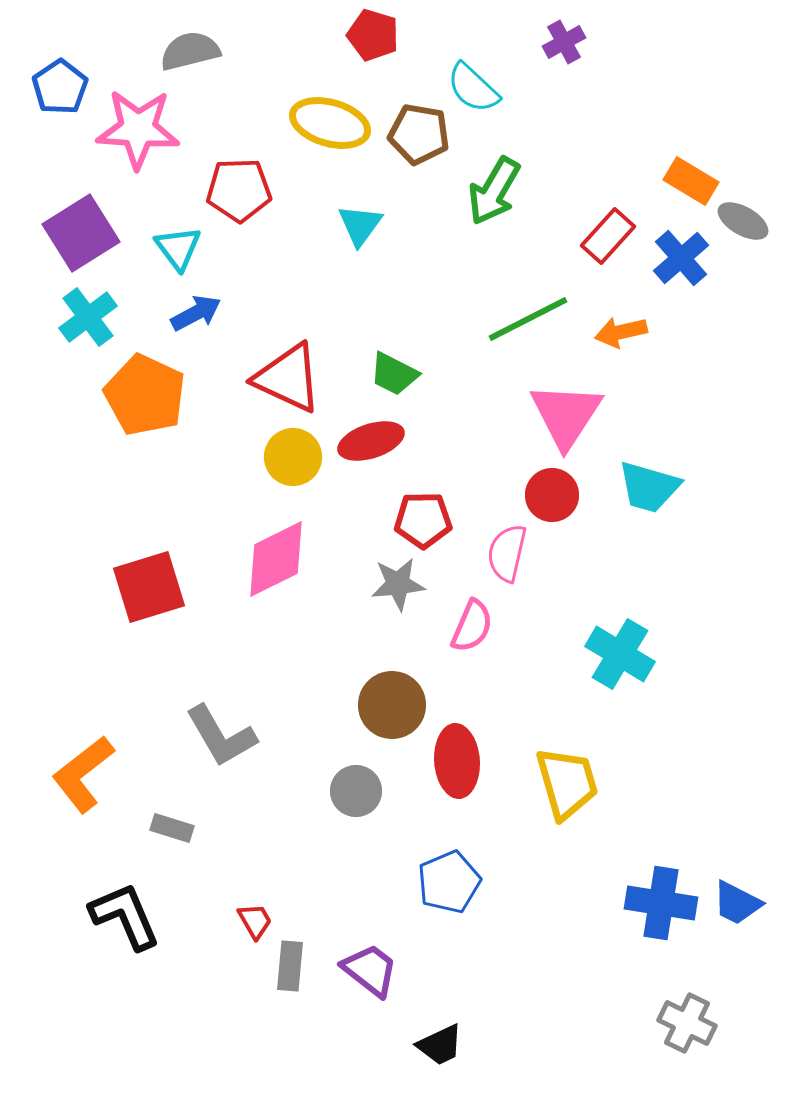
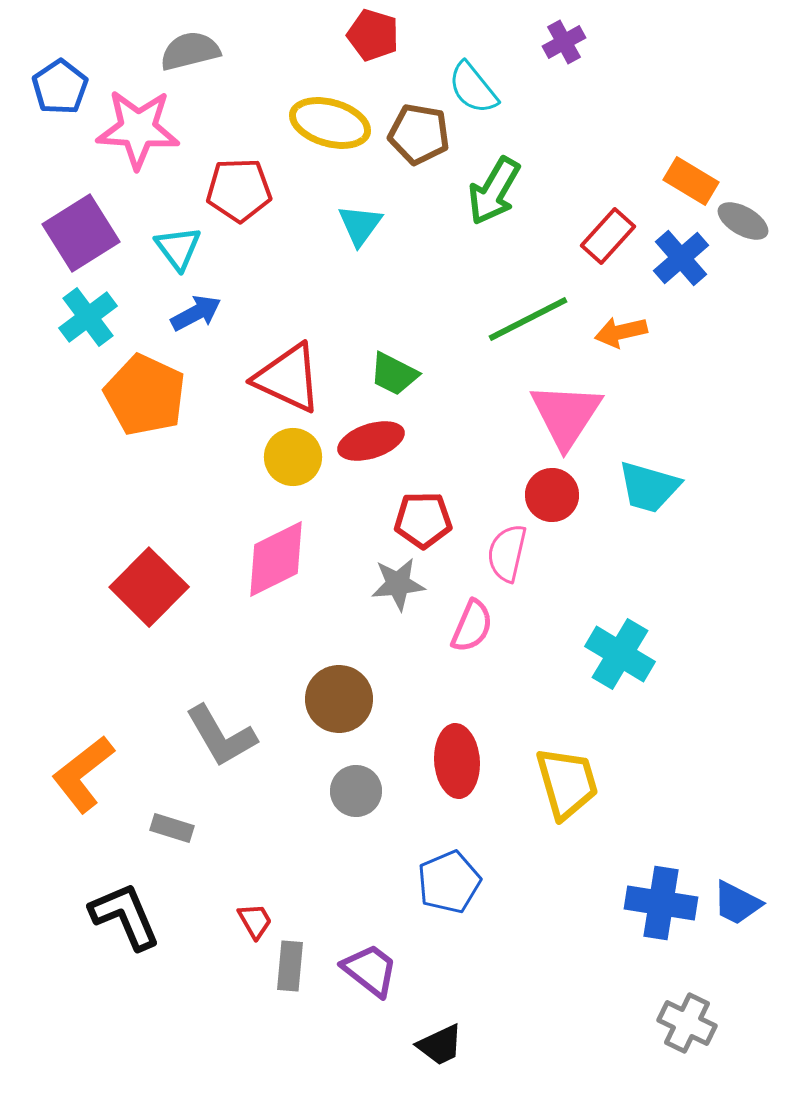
cyan semicircle at (473, 88): rotated 8 degrees clockwise
red square at (149, 587): rotated 28 degrees counterclockwise
brown circle at (392, 705): moved 53 px left, 6 px up
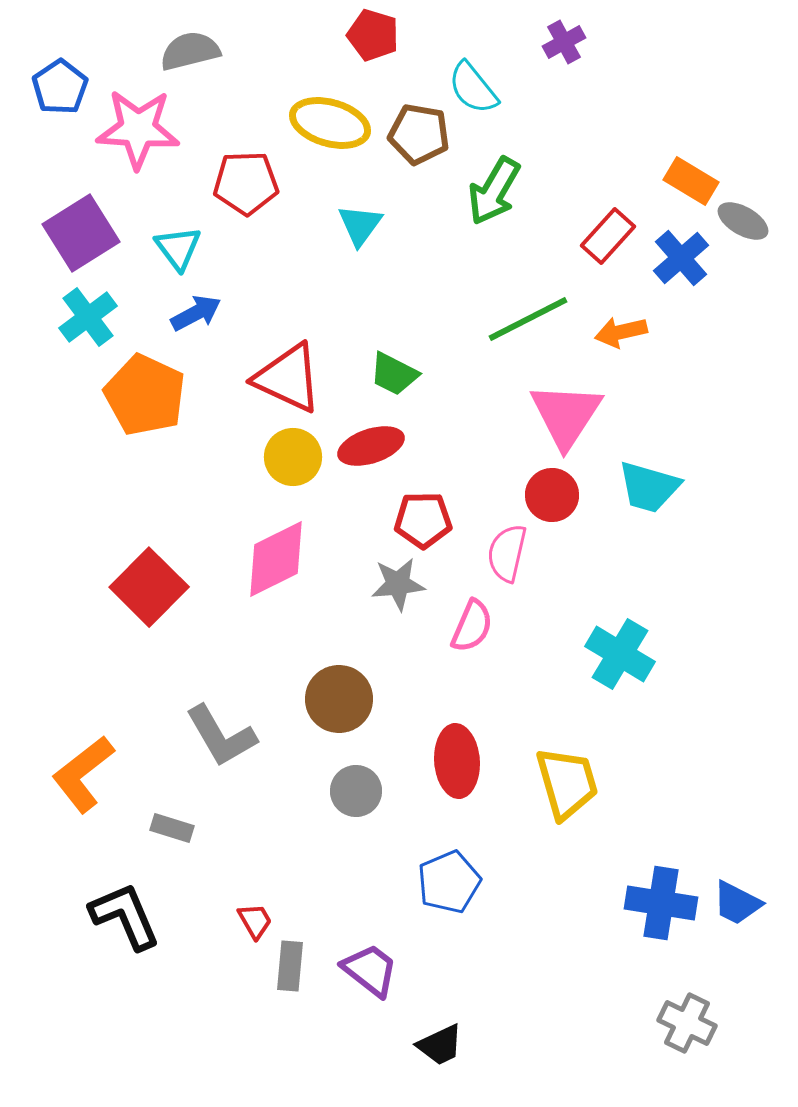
red pentagon at (239, 190): moved 7 px right, 7 px up
red ellipse at (371, 441): moved 5 px down
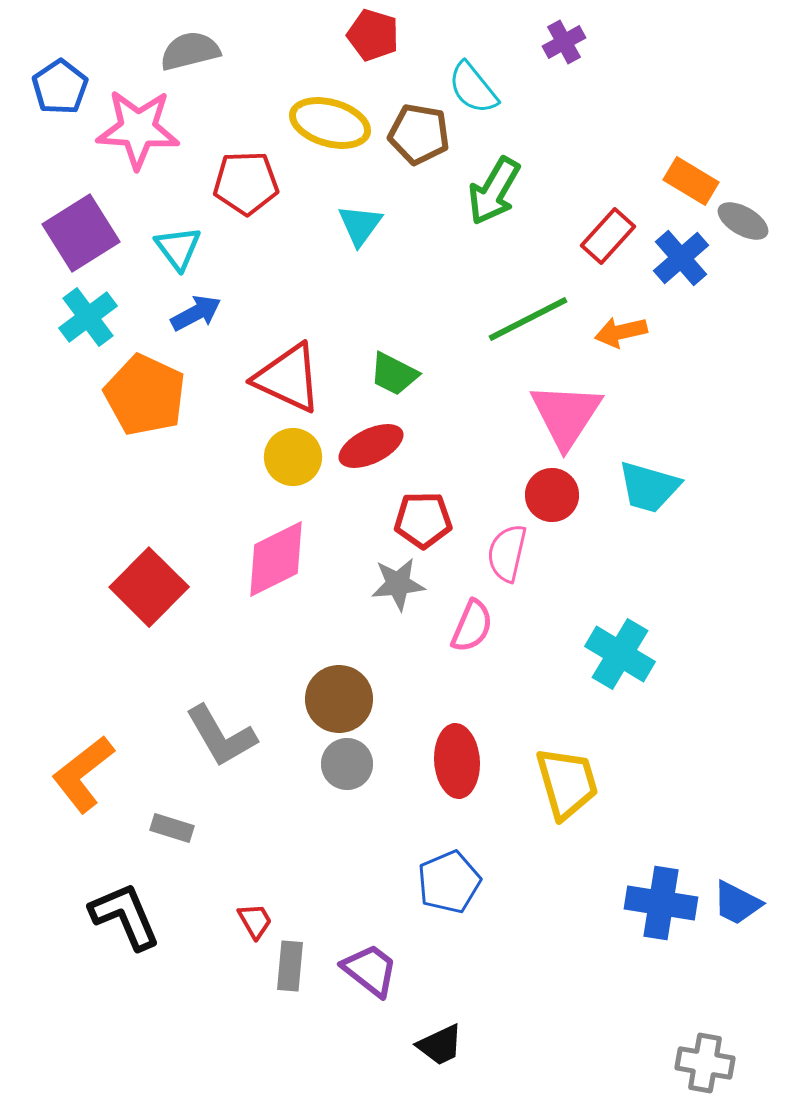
red ellipse at (371, 446): rotated 8 degrees counterclockwise
gray circle at (356, 791): moved 9 px left, 27 px up
gray cross at (687, 1023): moved 18 px right, 40 px down; rotated 16 degrees counterclockwise
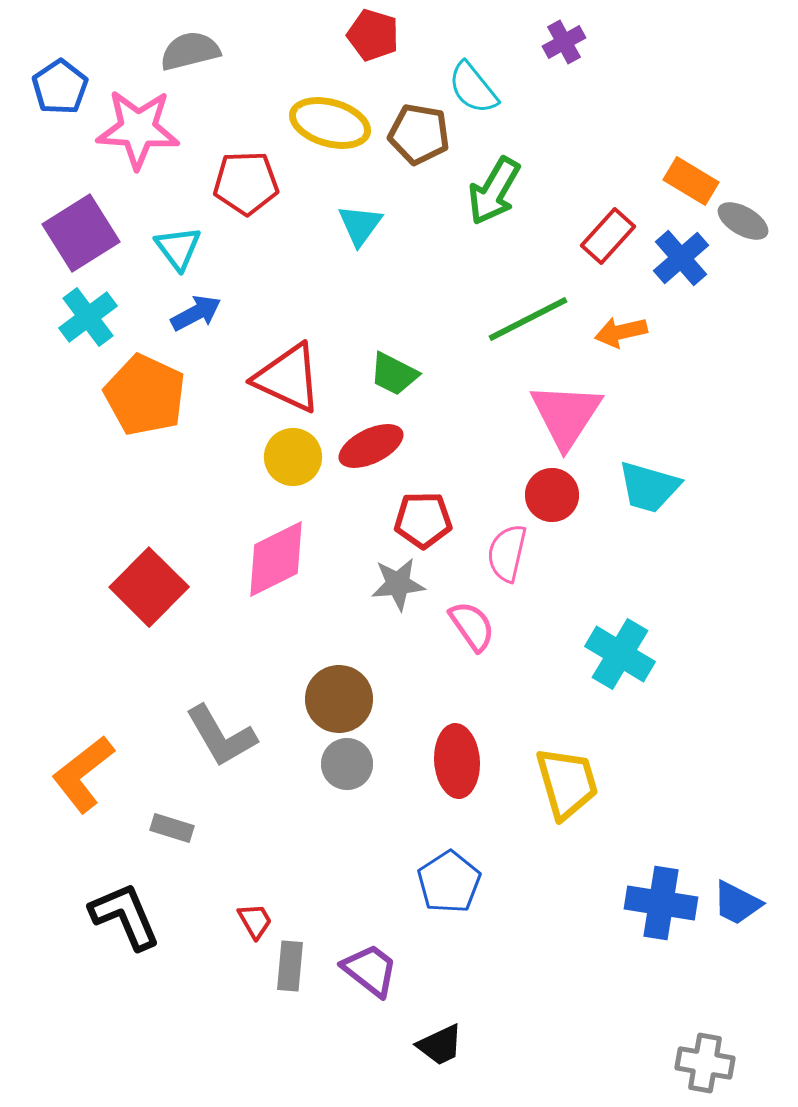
pink semicircle at (472, 626): rotated 58 degrees counterclockwise
blue pentagon at (449, 882): rotated 10 degrees counterclockwise
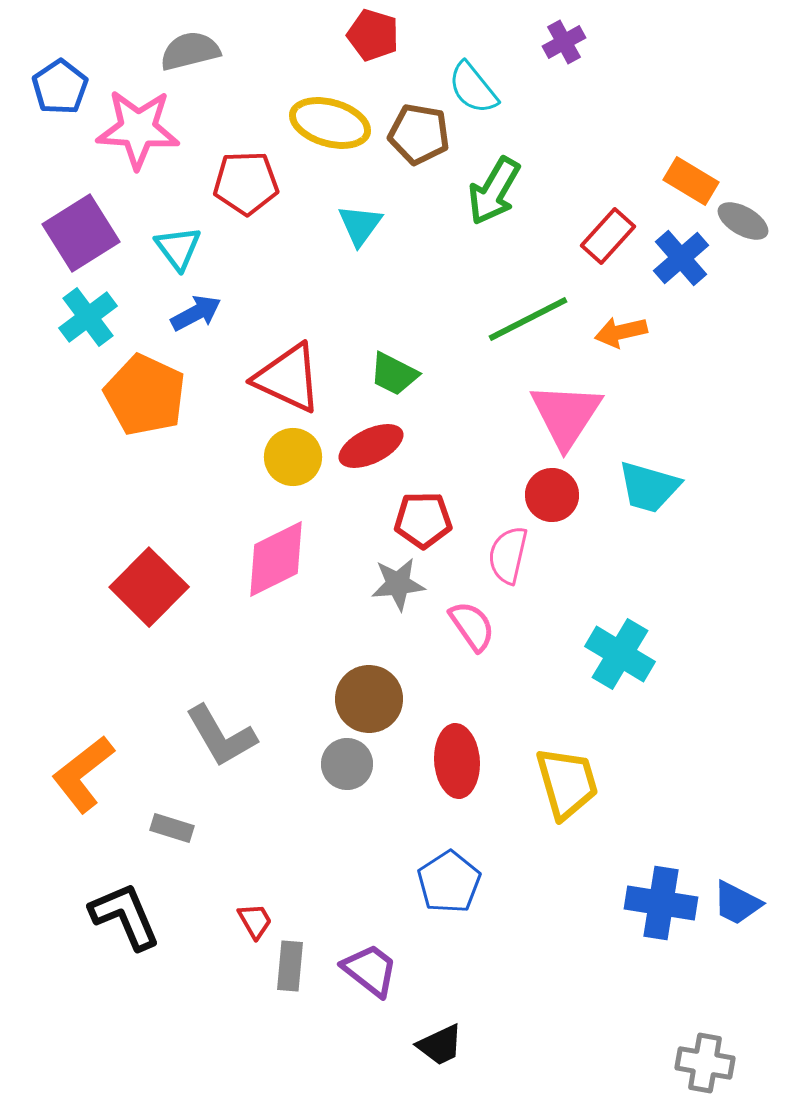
pink semicircle at (507, 553): moved 1 px right, 2 px down
brown circle at (339, 699): moved 30 px right
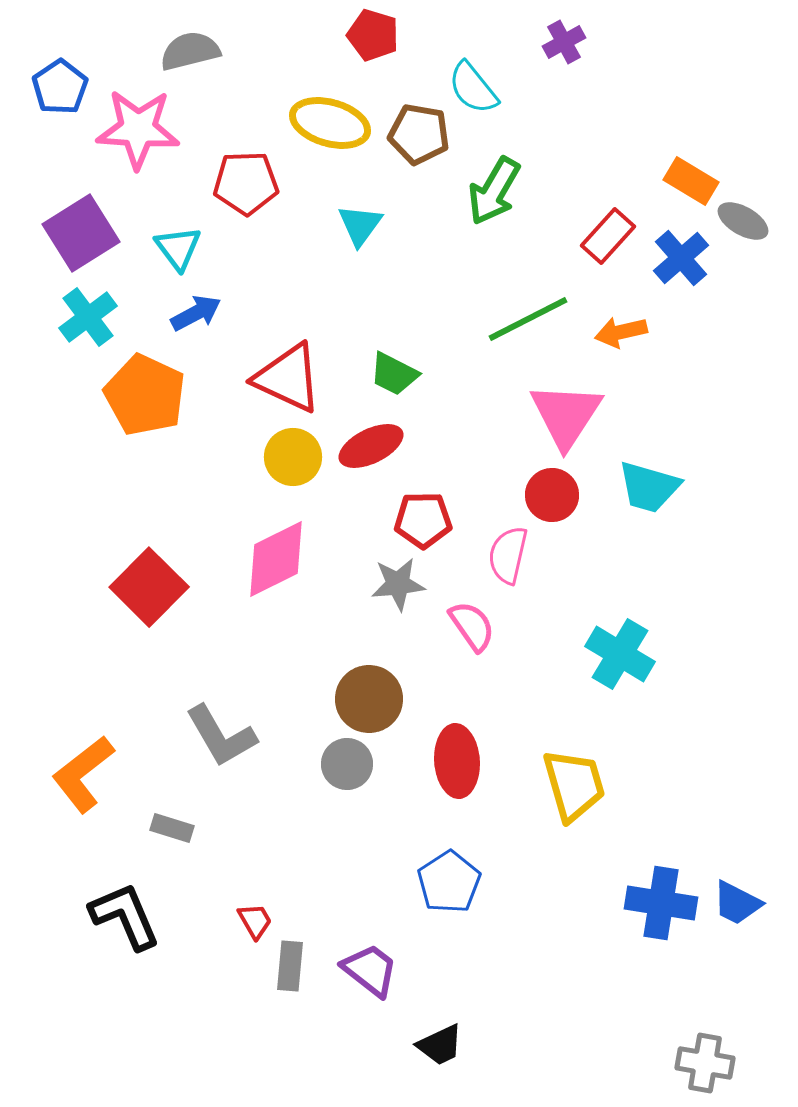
yellow trapezoid at (567, 783): moved 7 px right, 2 px down
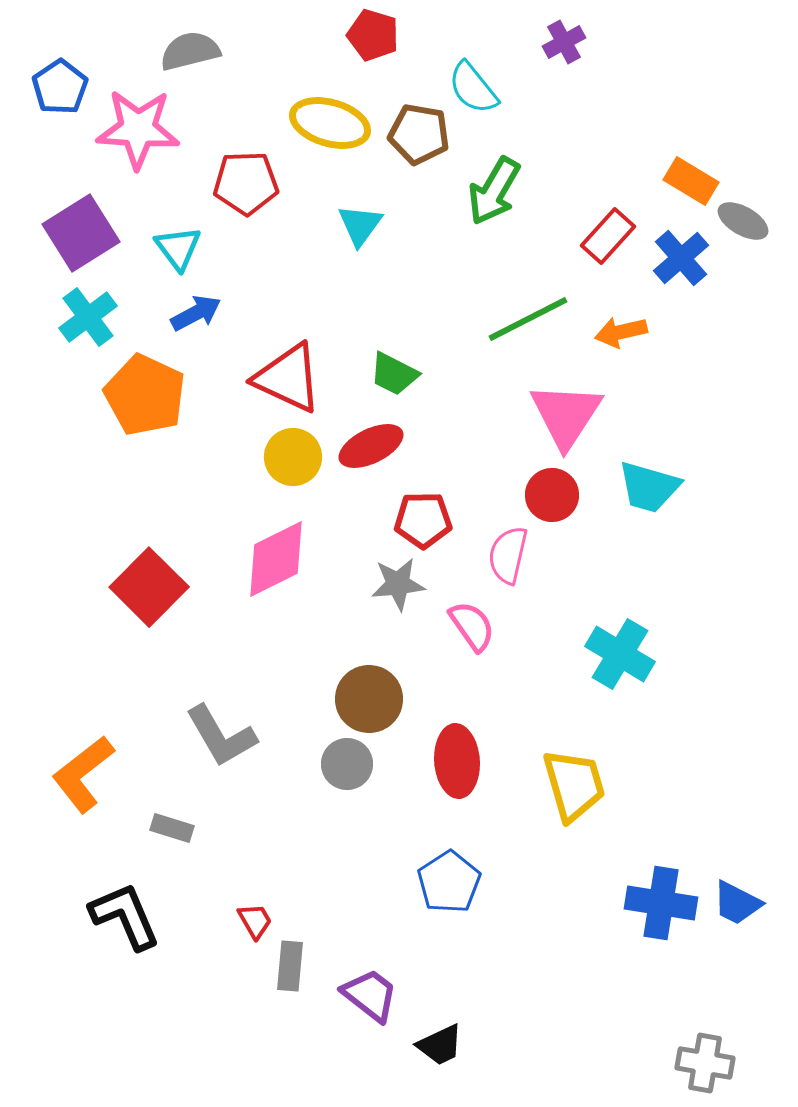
purple trapezoid at (370, 970): moved 25 px down
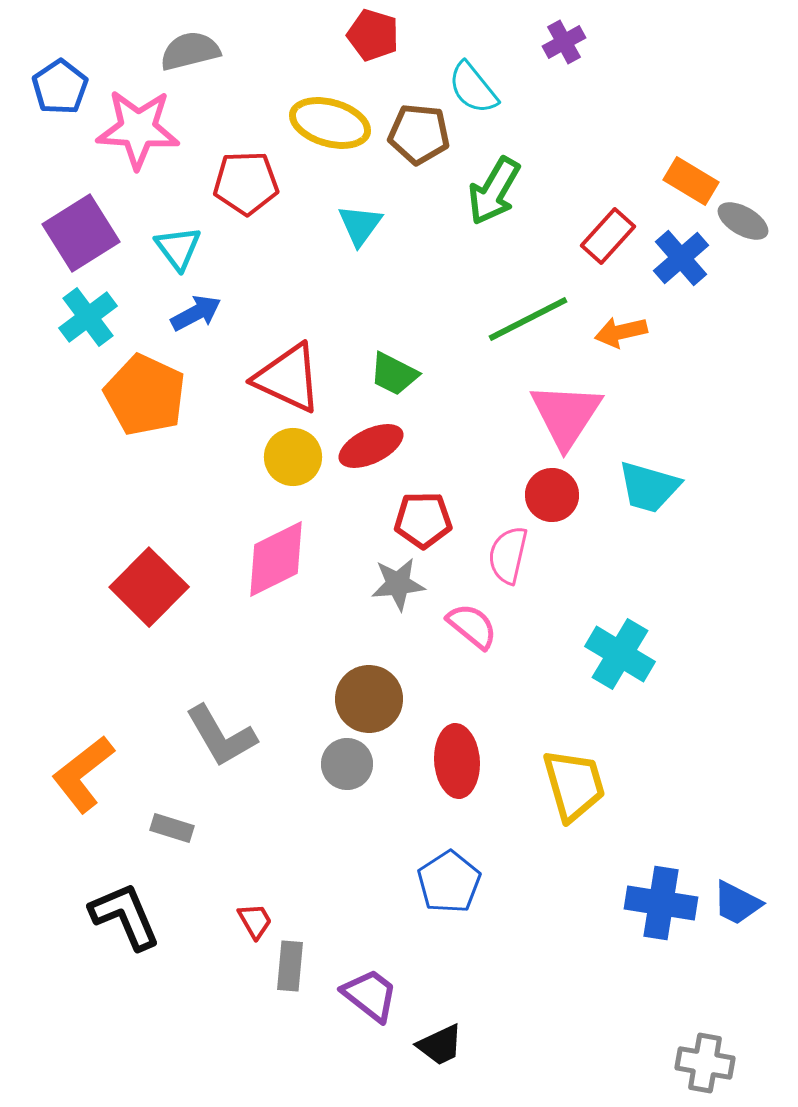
brown pentagon at (419, 134): rotated 4 degrees counterclockwise
pink semicircle at (472, 626): rotated 16 degrees counterclockwise
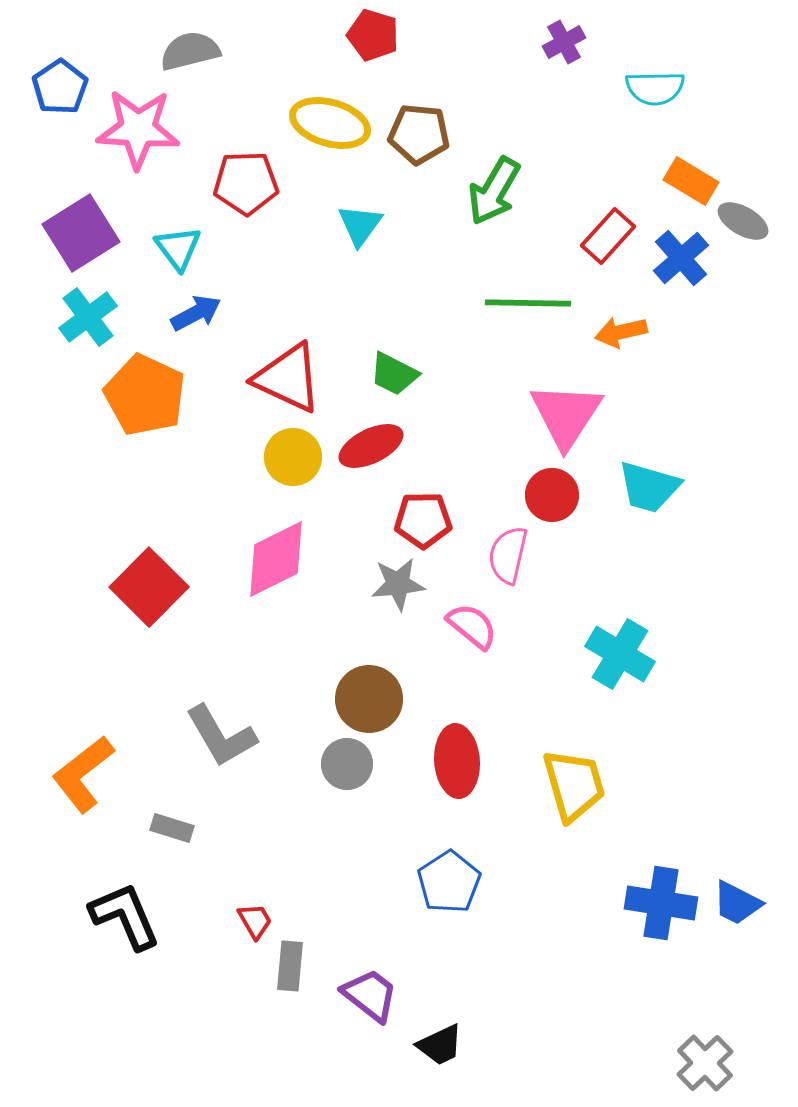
cyan semicircle at (473, 88): moved 182 px right; rotated 52 degrees counterclockwise
green line at (528, 319): moved 16 px up; rotated 28 degrees clockwise
gray cross at (705, 1063): rotated 36 degrees clockwise
